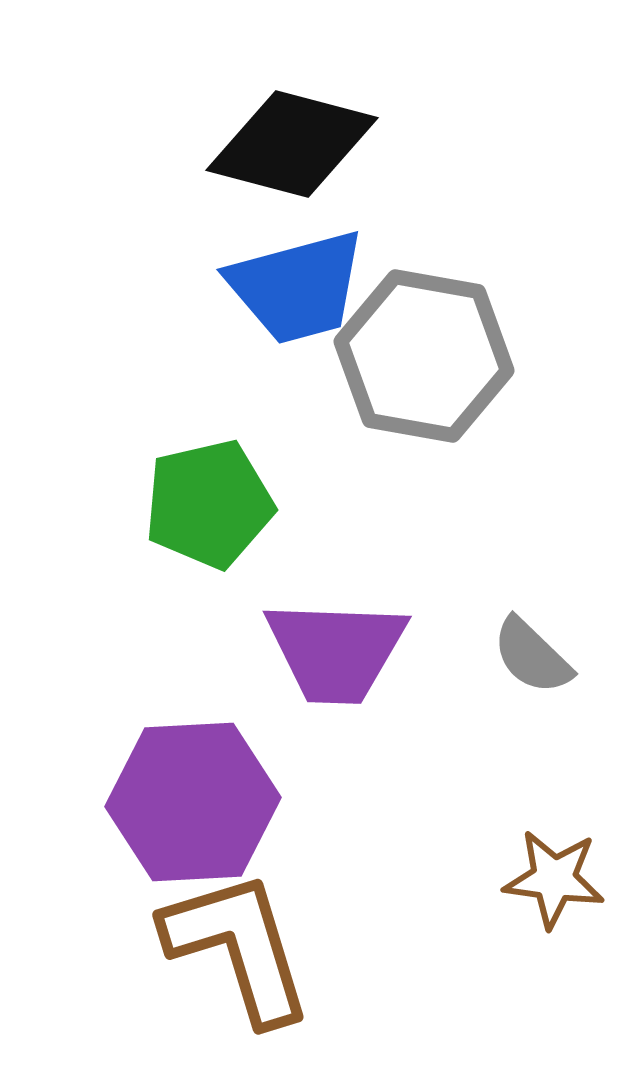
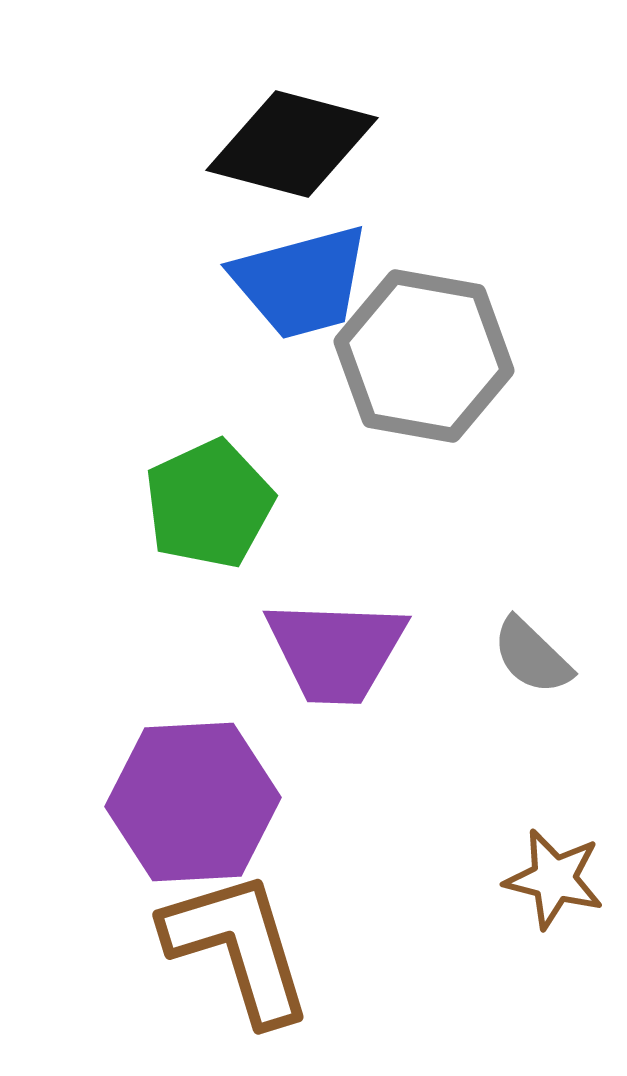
blue trapezoid: moved 4 px right, 5 px up
green pentagon: rotated 12 degrees counterclockwise
brown star: rotated 6 degrees clockwise
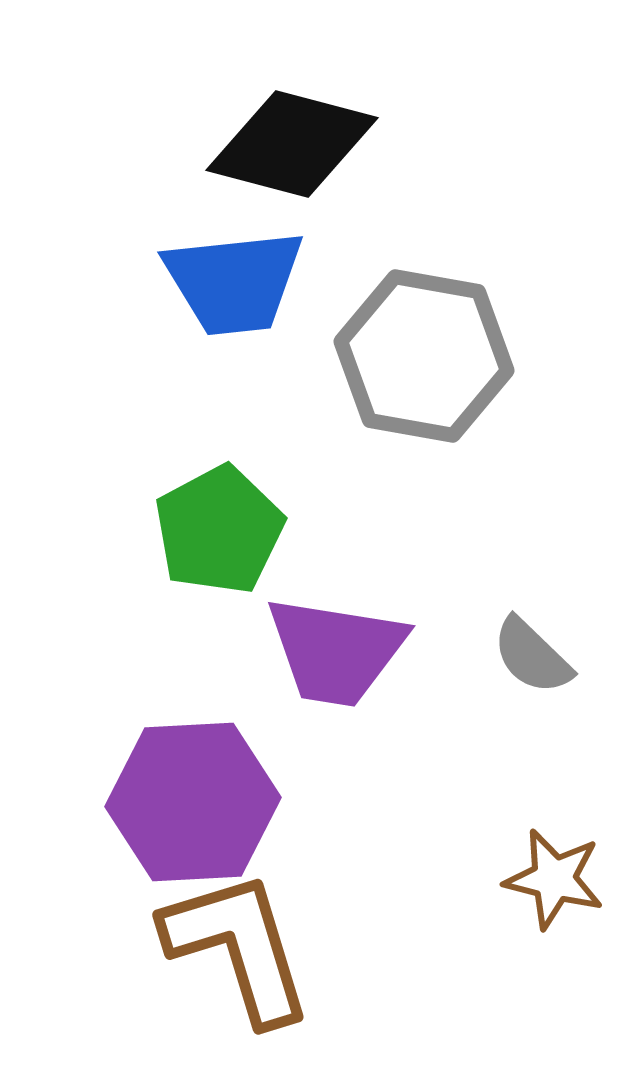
blue trapezoid: moved 67 px left; rotated 9 degrees clockwise
green pentagon: moved 10 px right, 26 px down; rotated 3 degrees counterclockwise
purple trapezoid: rotated 7 degrees clockwise
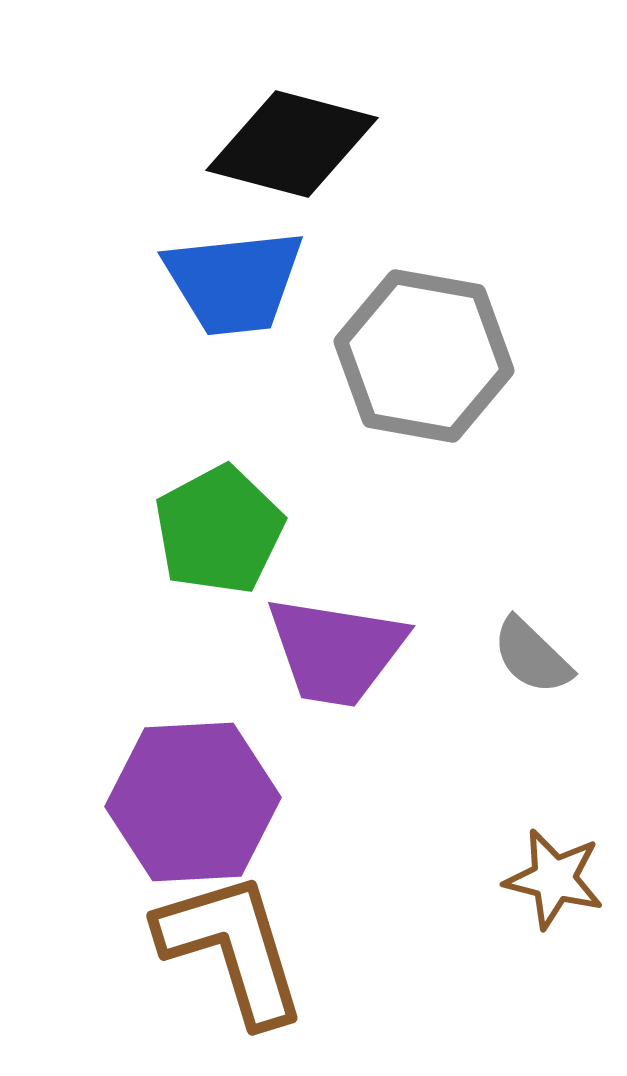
brown L-shape: moved 6 px left, 1 px down
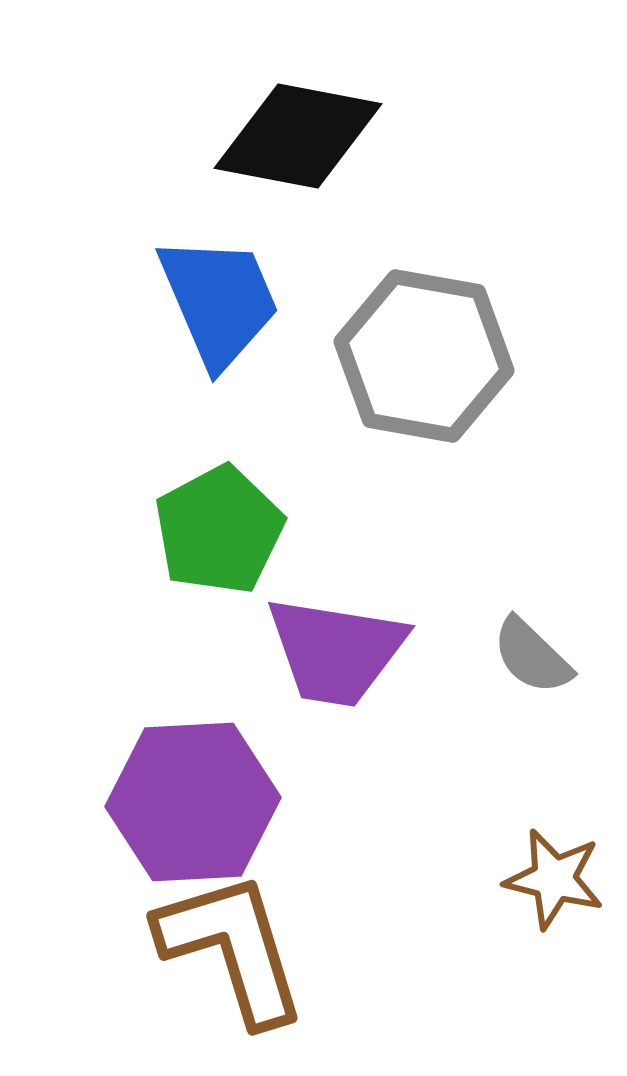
black diamond: moved 6 px right, 8 px up; rotated 4 degrees counterclockwise
blue trapezoid: moved 15 px left, 19 px down; rotated 107 degrees counterclockwise
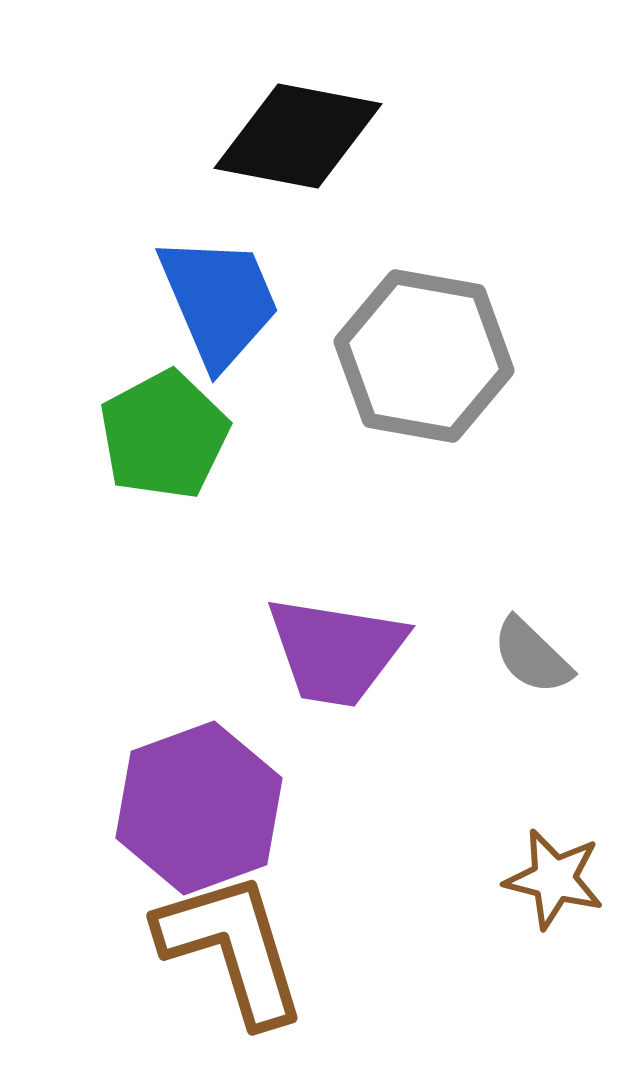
green pentagon: moved 55 px left, 95 px up
purple hexagon: moved 6 px right, 6 px down; rotated 17 degrees counterclockwise
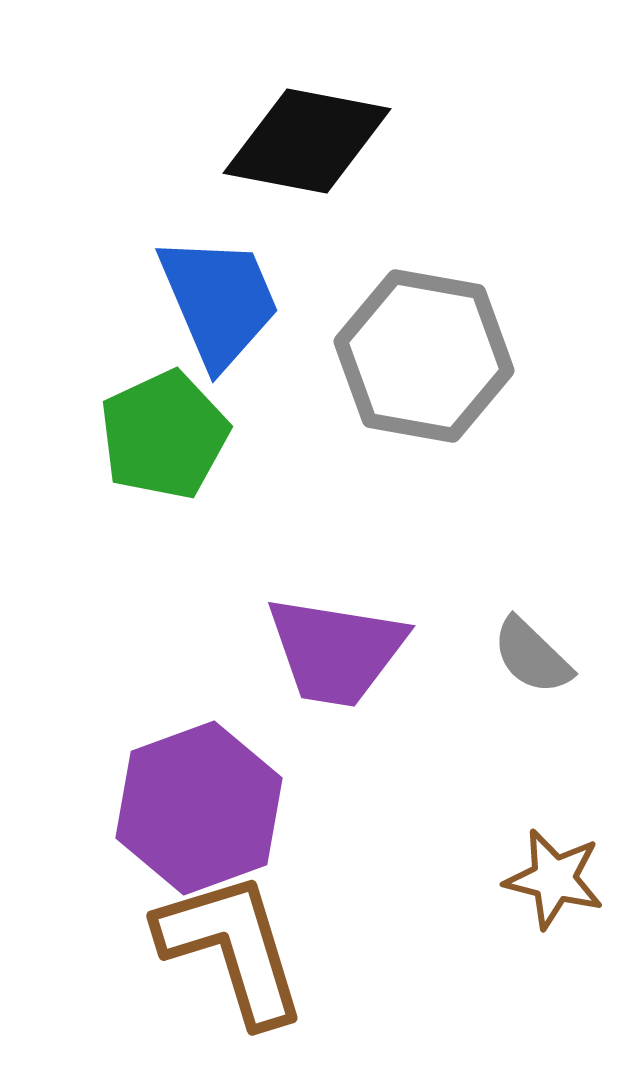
black diamond: moved 9 px right, 5 px down
green pentagon: rotated 3 degrees clockwise
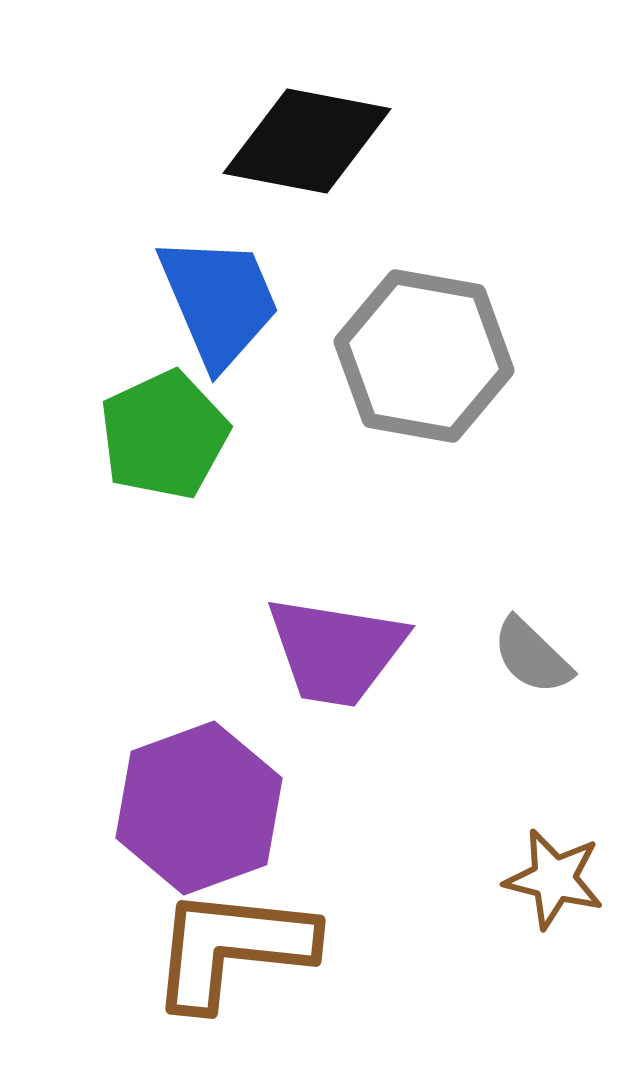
brown L-shape: rotated 67 degrees counterclockwise
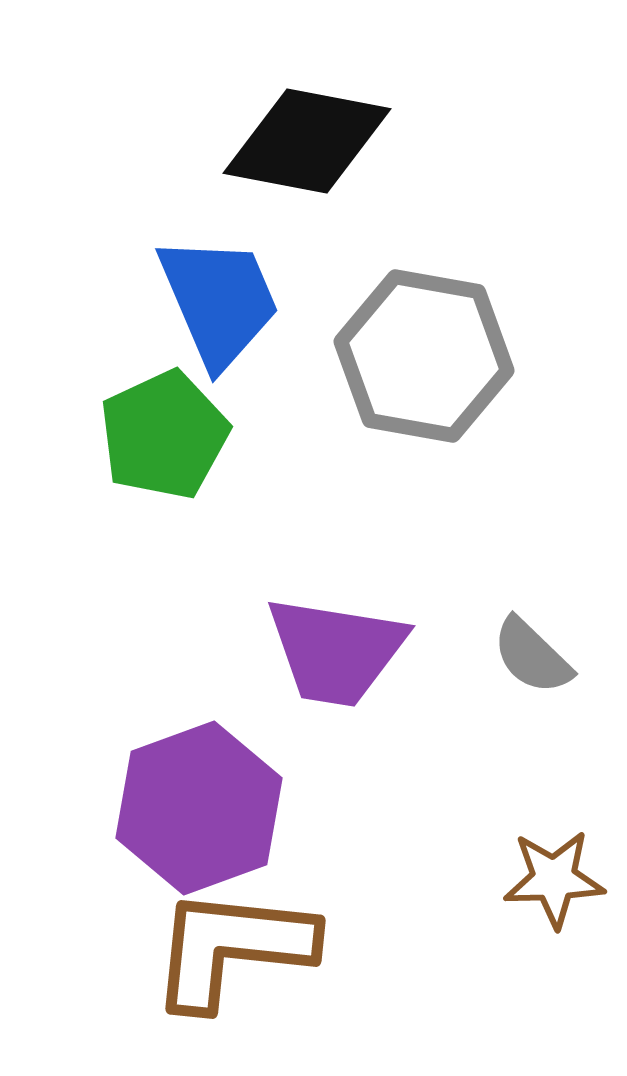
brown star: rotated 16 degrees counterclockwise
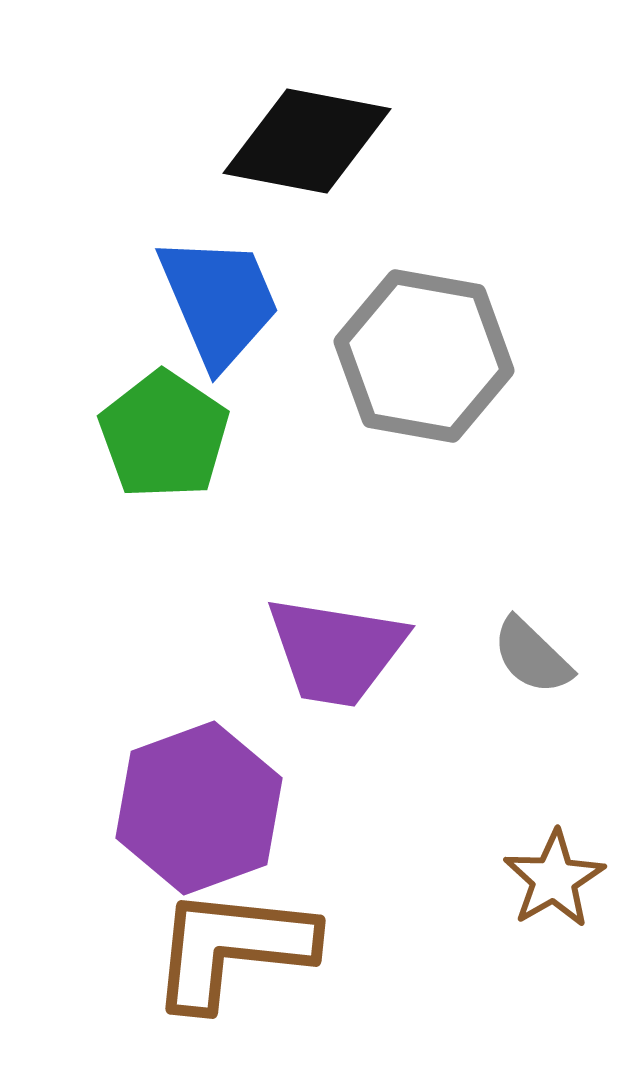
green pentagon: rotated 13 degrees counterclockwise
brown star: rotated 28 degrees counterclockwise
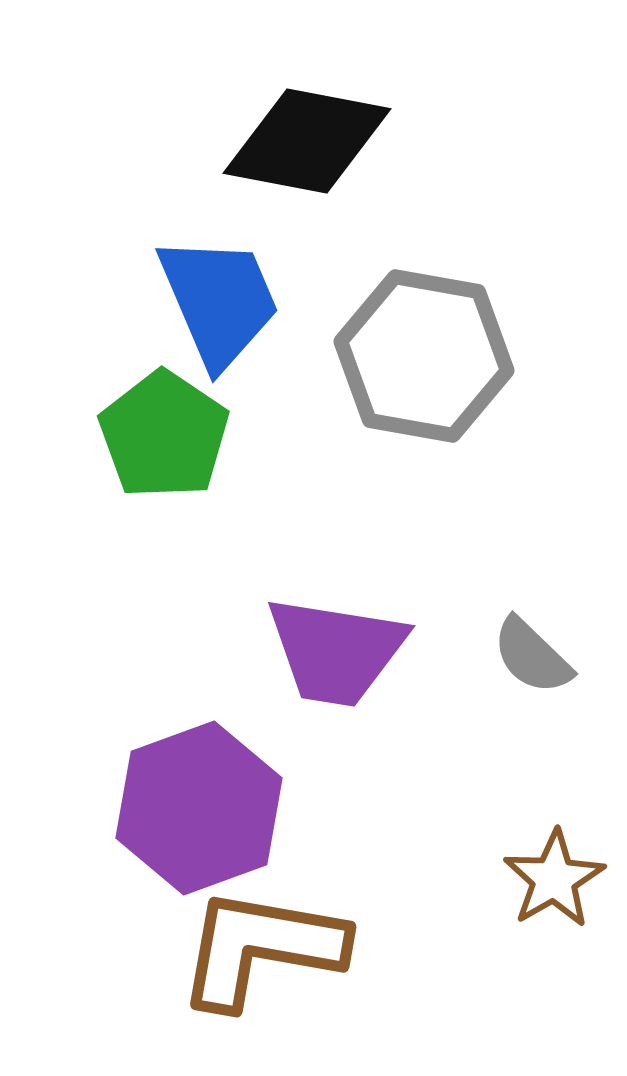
brown L-shape: moved 29 px right; rotated 4 degrees clockwise
